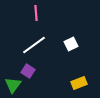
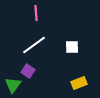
white square: moved 1 px right, 3 px down; rotated 24 degrees clockwise
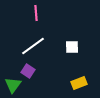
white line: moved 1 px left, 1 px down
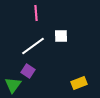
white square: moved 11 px left, 11 px up
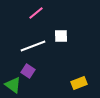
pink line: rotated 56 degrees clockwise
white line: rotated 15 degrees clockwise
green triangle: rotated 30 degrees counterclockwise
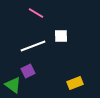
pink line: rotated 70 degrees clockwise
purple square: rotated 32 degrees clockwise
yellow rectangle: moved 4 px left
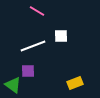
pink line: moved 1 px right, 2 px up
purple square: rotated 24 degrees clockwise
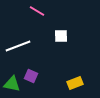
white line: moved 15 px left
purple square: moved 3 px right, 5 px down; rotated 24 degrees clockwise
green triangle: moved 1 px left, 1 px up; rotated 24 degrees counterclockwise
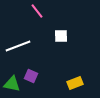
pink line: rotated 21 degrees clockwise
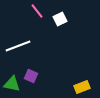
white square: moved 1 px left, 17 px up; rotated 24 degrees counterclockwise
yellow rectangle: moved 7 px right, 4 px down
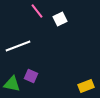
yellow rectangle: moved 4 px right, 1 px up
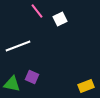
purple square: moved 1 px right, 1 px down
